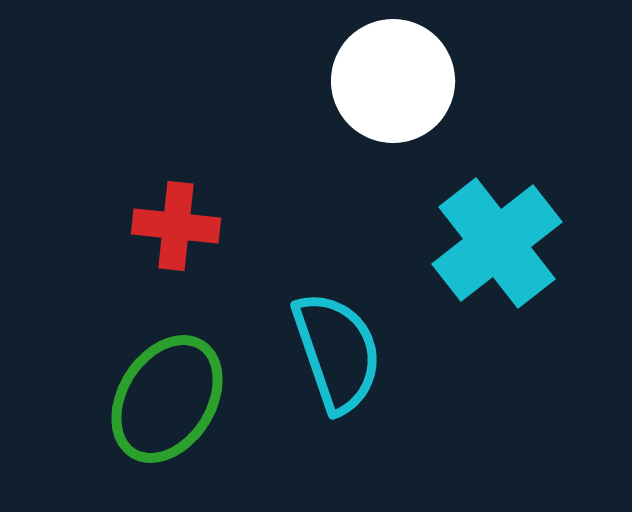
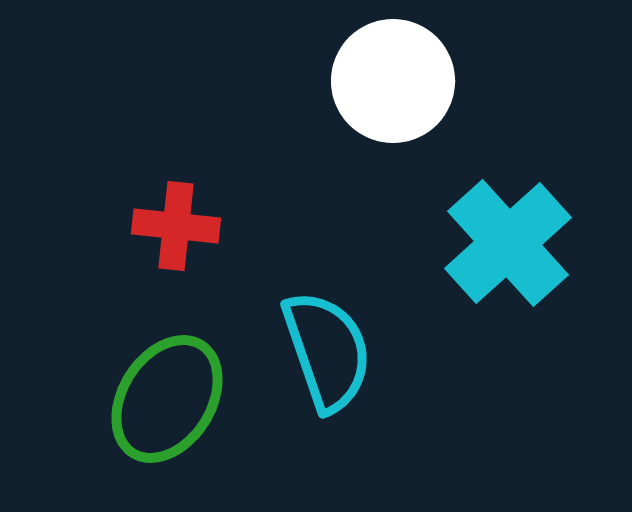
cyan cross: moved 11 px right; rotated 4 degrees counterclockwise
cyan semicircle: moved 10 px left, 1 px up
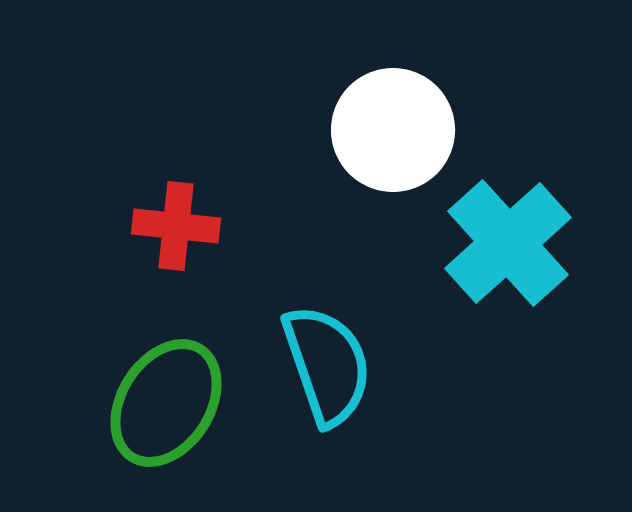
white circle: moved 49 px down
cyan semicircle: moved 14 px down
green ellipse: moved 1 px left, 4 px down
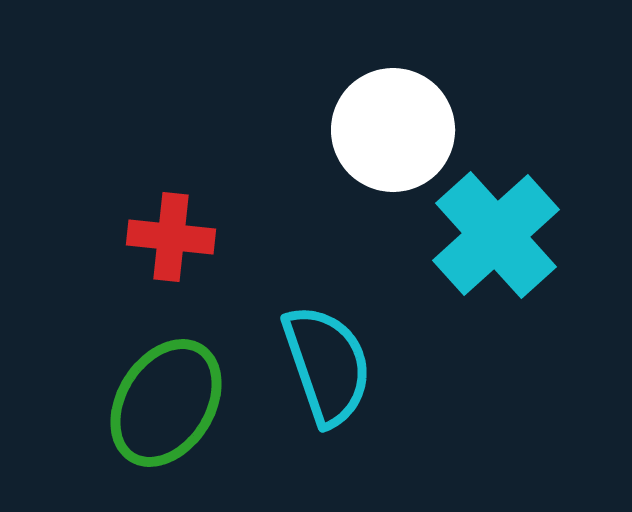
red cross: moved 5 px left, 11 px down
cyan cross: moved 12 px left, 8 px up
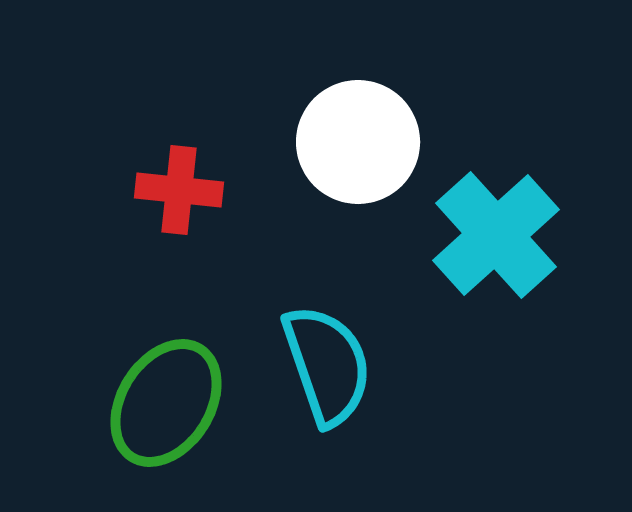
white circle: moved 35 px left, 12 px down
red cross: moved 8 px right, 47 px up
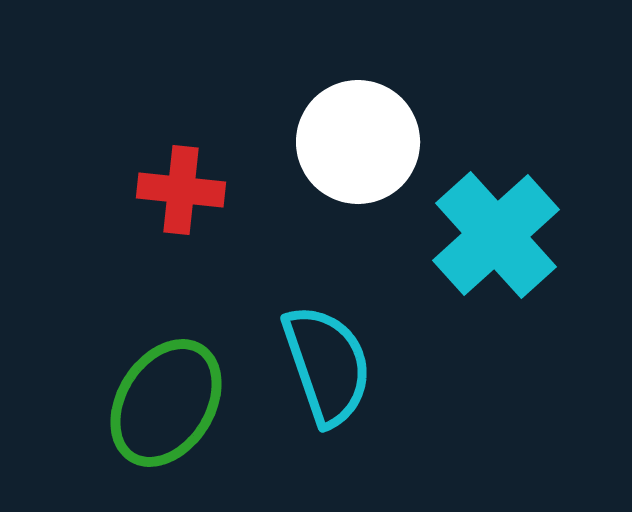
red cross: moved 2 px right
